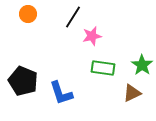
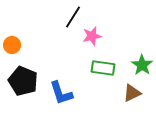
orange circle: moved 16 px left, 31 px down
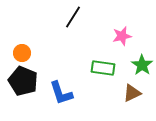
pink star: moved 30 px right
orange circle: moved 10 px right, 8 px down
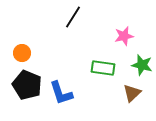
pink star: moved 2 px right
green star: rotated 20 degrees counterclockwise
black pentagon: moved 4 px right, 4 px down
brown triangle: rotated 18 degrees counterclockwise
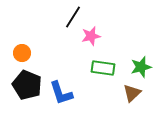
pink star: moved 33 px left
green star: moved 1 px left, 2 px down; rotated 30 degrees counterclockwise
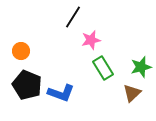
pink star: moved 4 px down
orange circle: moved 1 px left, 2 px up
green rectangle: rotated 50 degrees clockwise
blue L-shape: rotated 52 degrees counterclockwise
